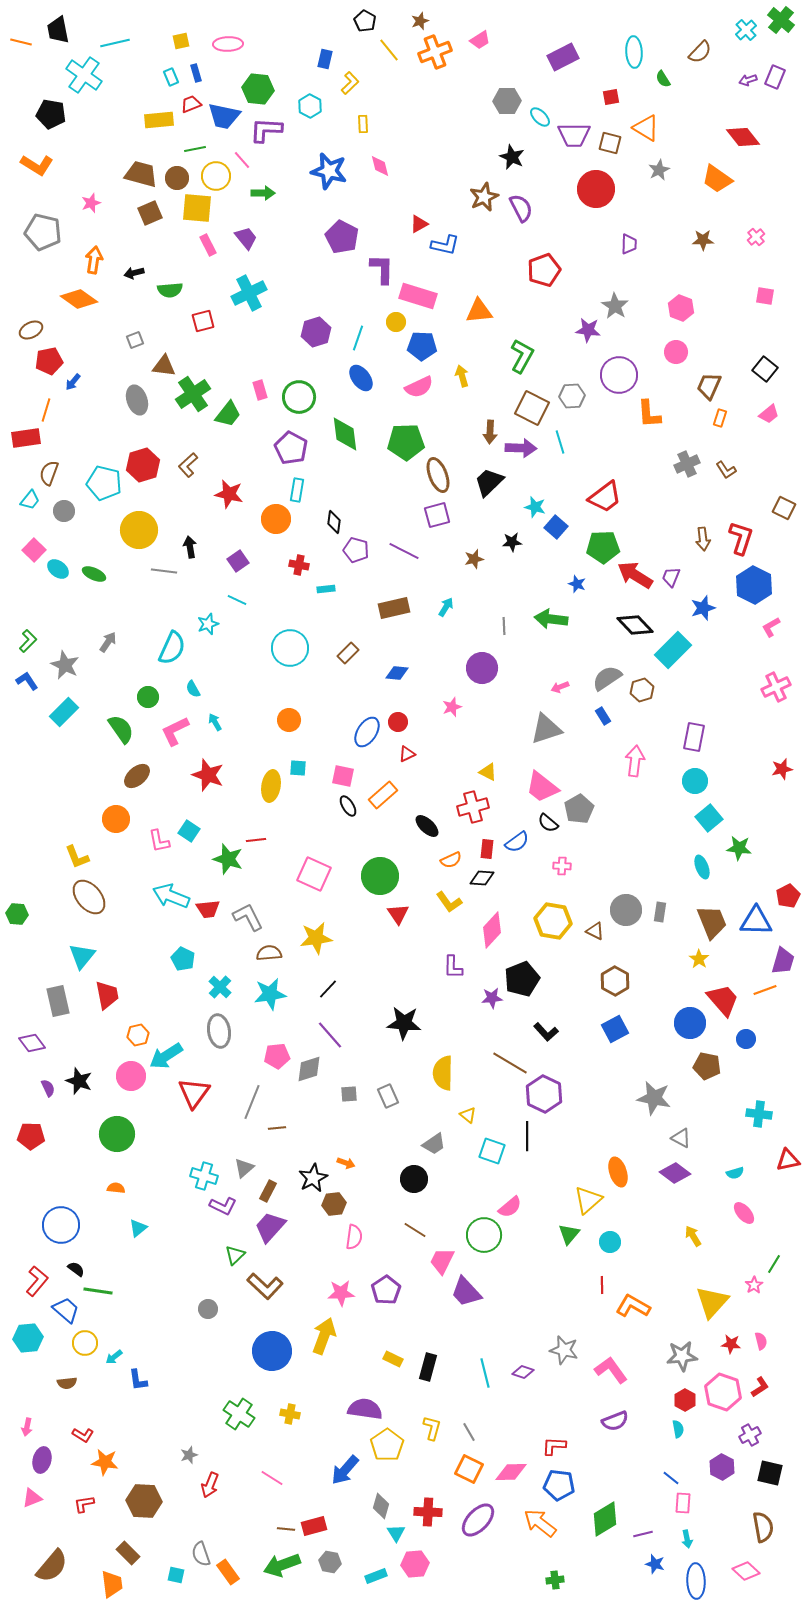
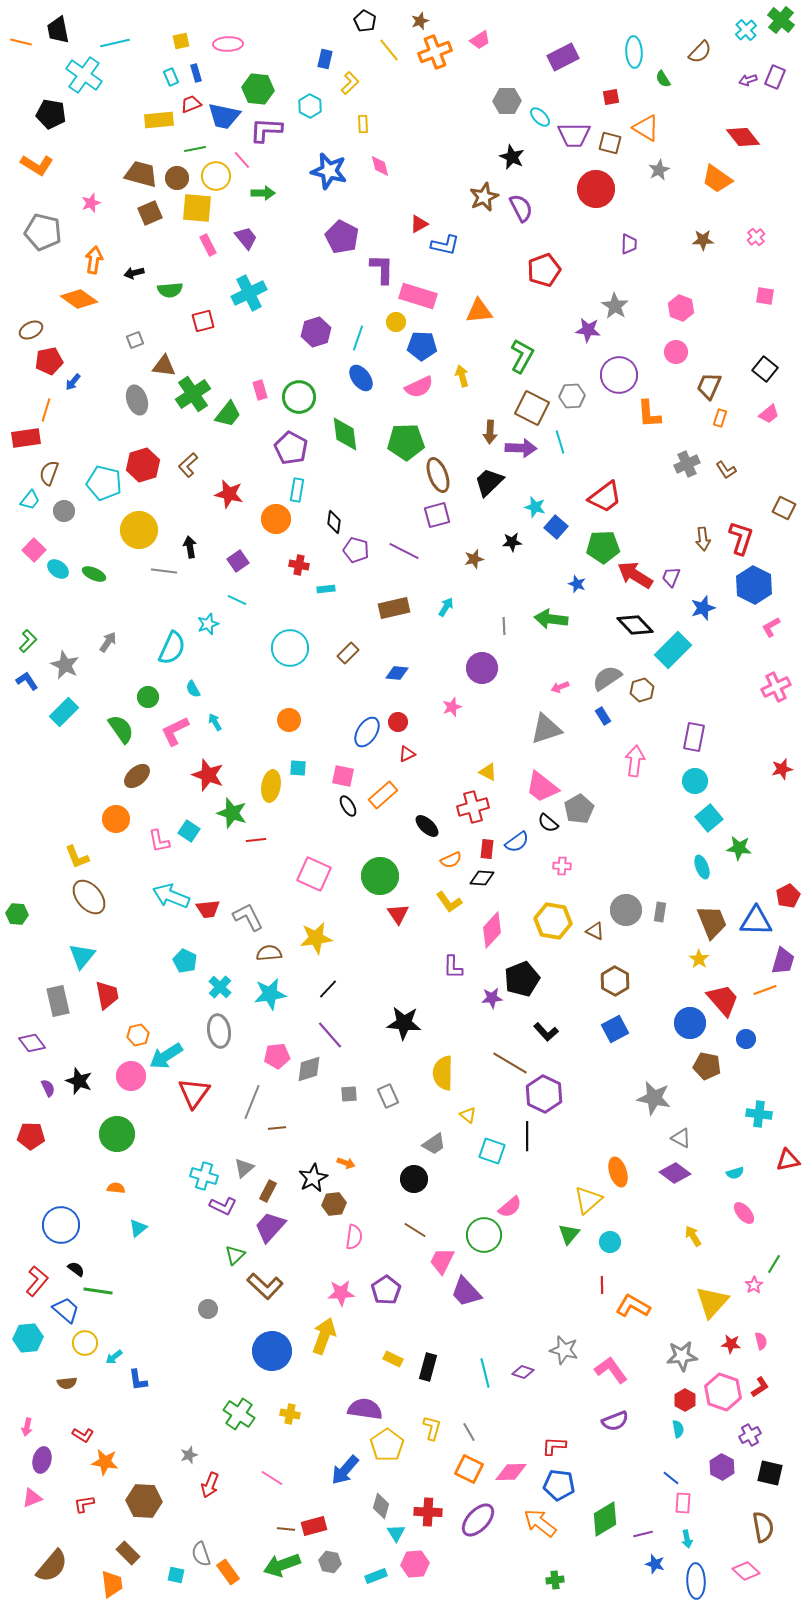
green star at (228, 859): moved 4 px right, 46 px up
cyan pentagon at (183, 959): moved 2 px right, 2 px down
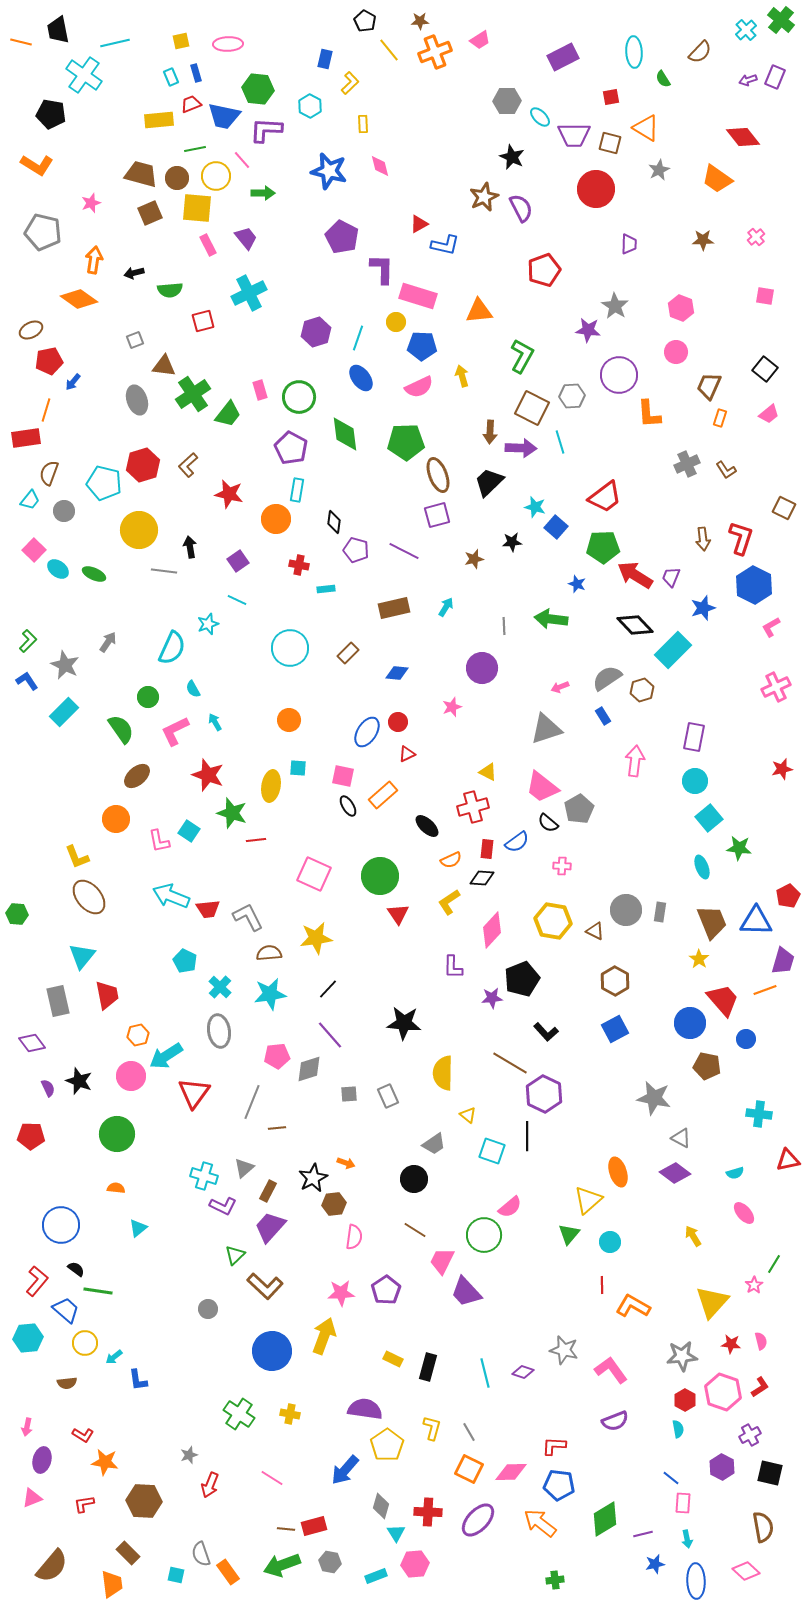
brown star at (420, 21): rotated 18 degrees clockwise
yellow L-shape at (449, 902): rotated 92 degrees clockwise
blue star at (655, 1564): rotated 30 degrees counterclockwise
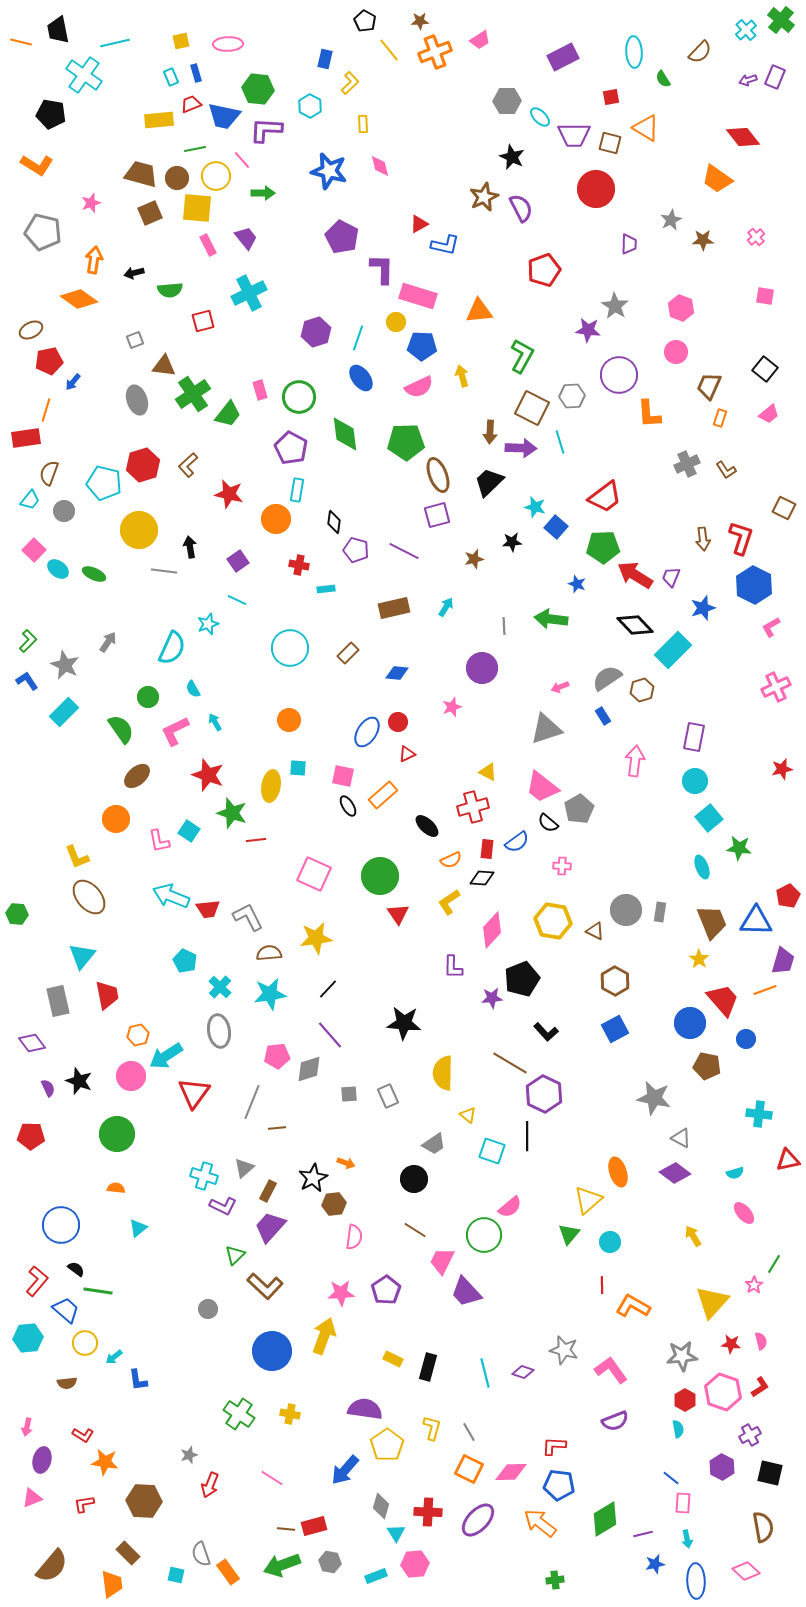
gray star at (659, 170): moved 12 px right, 50 px down
